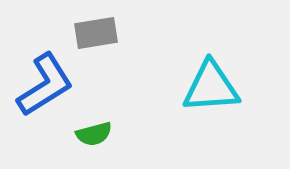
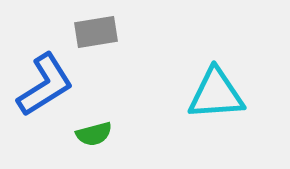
gray rectangle: moved 1 px up
cyan triangle: moved 5 px right, 7 px down
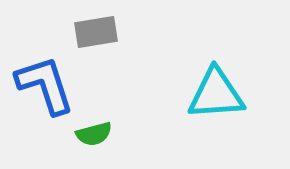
blue L-shape: rotated 76 degrees counterclockwise
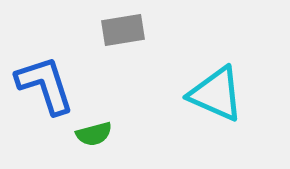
gray rectangle: moved 27 px right, 2 px up
cyan triangle: rotated 28 degrees clockwise
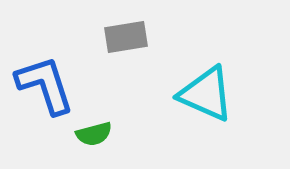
gray rectangle: moved 3 px right, 7 px down
cyan triangle: moved 10 px left
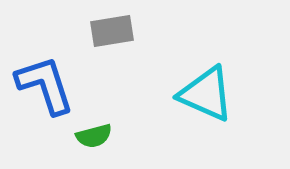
gray rectangle: moved 14 px left, 6 px up
green semicircle: moved 2 px down
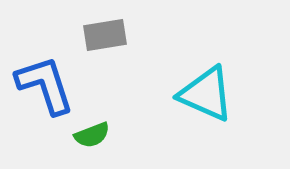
gray rectangle: moved 7 px left, 4 px down
green semicircle: moved 2 px left, 1 px up; rotated 6 degrees counterclockwise
